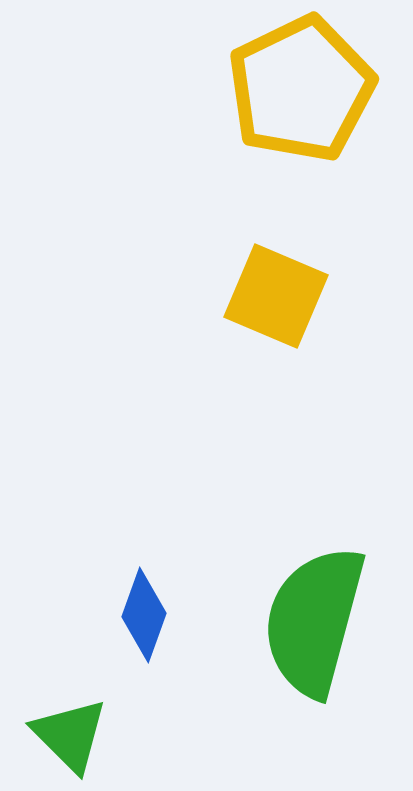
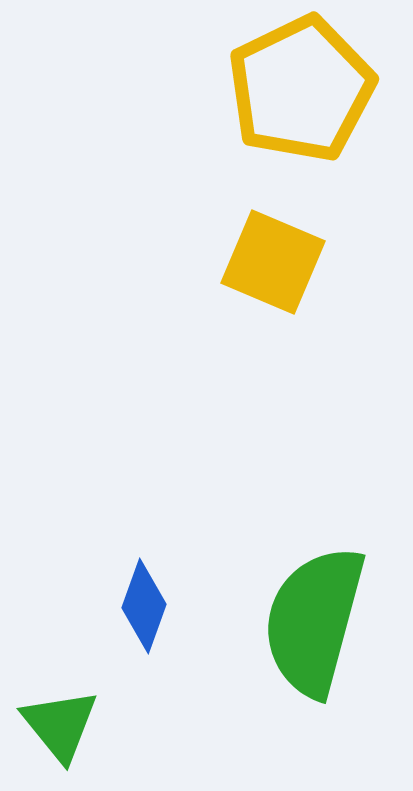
yellow square: moved 3 px left, 34 px up
blue diamond: moved 9 px up
green triangle: moved 10 px left, 10 px up; rotated 6 degrees clockwise
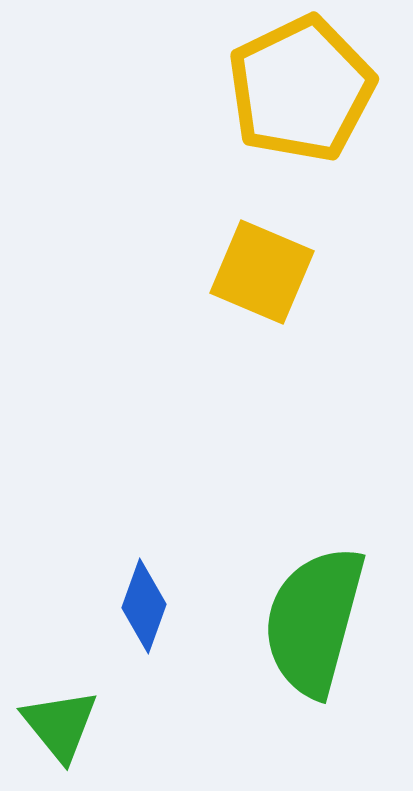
yellow square: moved 11 px left, 10 px down
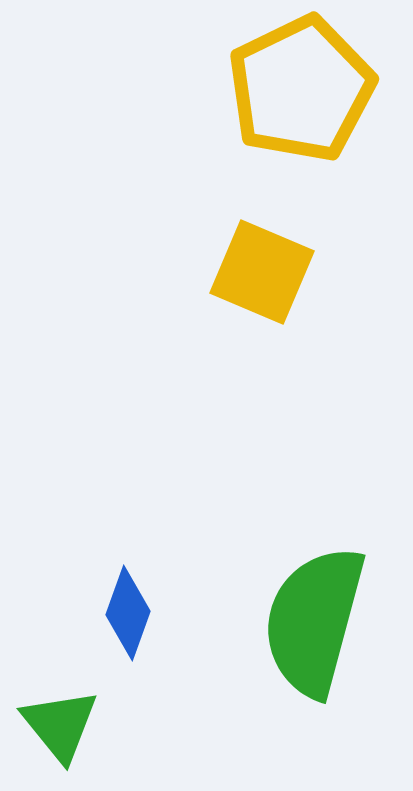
blue diamond: moved 16 px left, 7 px down
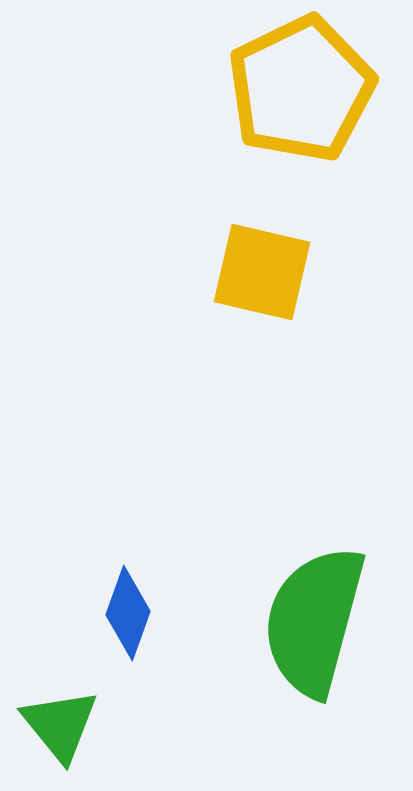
yellow square: rotated 10 degrees counterclockwise
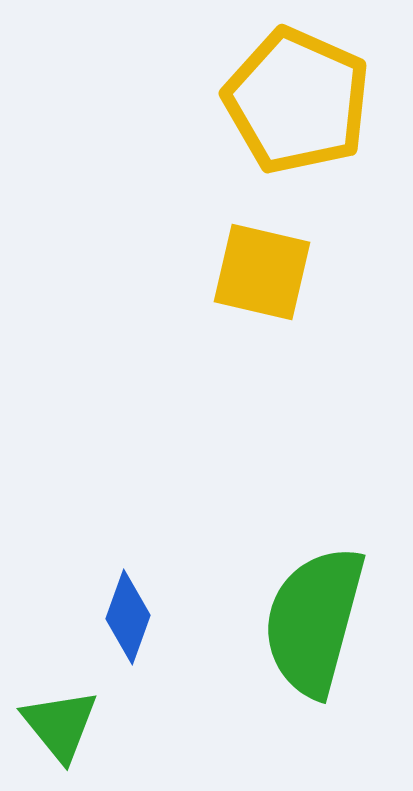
yellow pentagon: moved 4 px left, 12 px down; rotated 22 degrees counterclockwise
blue diamond: moved 4 px down
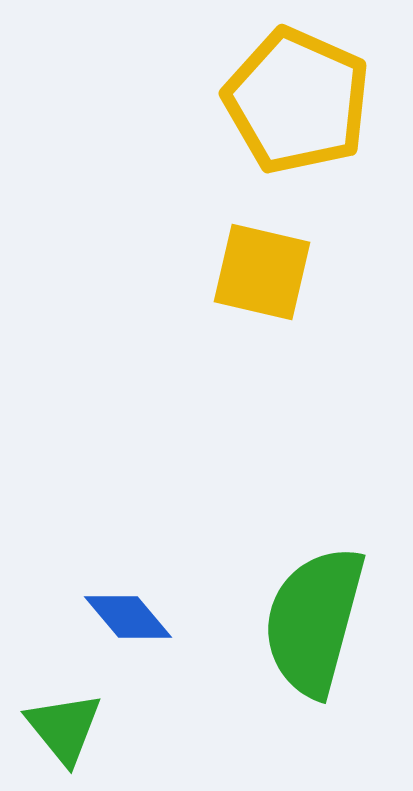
blue diamond: rotated 60 degrees counterclockwise
green triangle: moved 4 px right, 3 px down
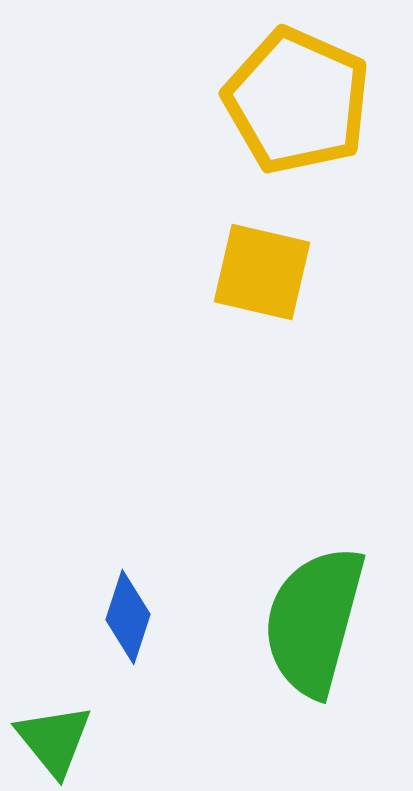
blue diamond: rotated 58 degrees clockwise
green triangle: moved 10 px left, 12 px down
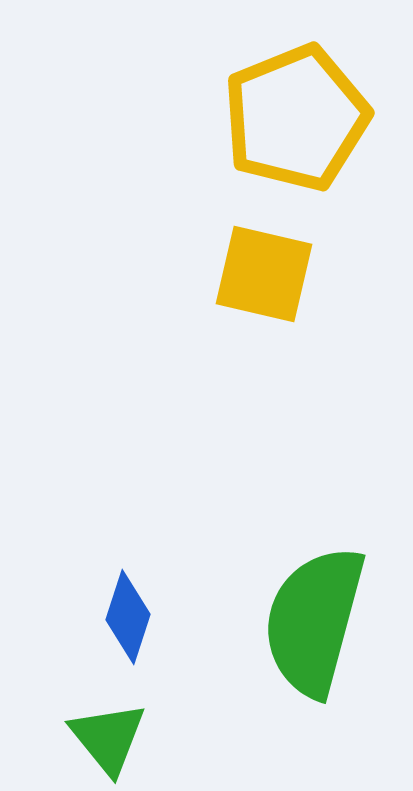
yellow pentagon: moved 1 px left, 17 px down; rotated 26 degrees clockwise
yellow square: moved 2 px right, 2 px down
green triangle: moved 54 px right, 2 px up
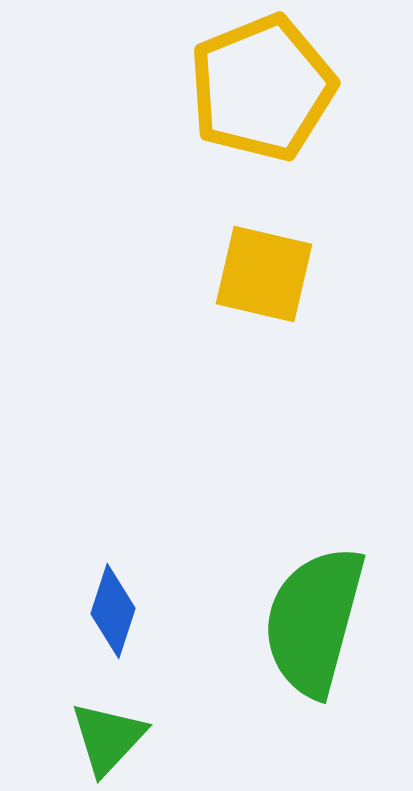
yellow pentagon: moved 34 px left, 30 px up
blue diamond: moved 15 px left, 6 px up
green triangle: rotated 22 degrees clockwise
